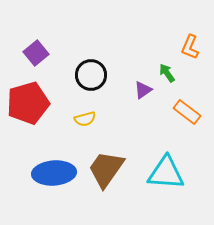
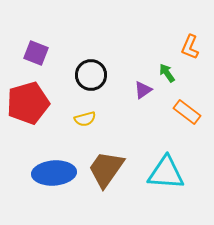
purple square: rotated 30 degrees counterclockwise
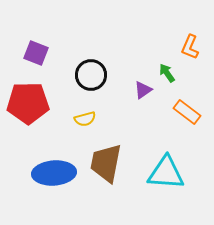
red pentagon: rotated 15 degrees clockwise
brown trapezoid: moved 6 px up; rotated 24 degrees counterclockwise
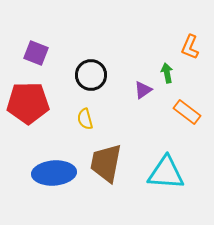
green arrow: rotated 24 degrees clockwise
yellow semicircle: rotated 90 degrees clockwise
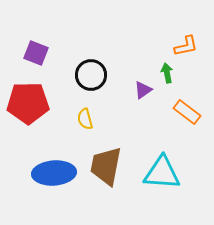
orange L-shape: moved 4 px left, 1 px up; rotated 125 degrees counterclockwise
brown trapezoid: moved 3 px down
cyan triangle: moved 4 px left
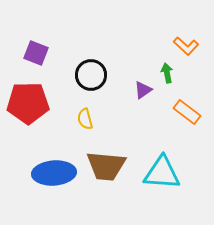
orange L-shape: rotated 55 degrees clockwise
brown trapezoid: rotated 96 degrees counterclockwise
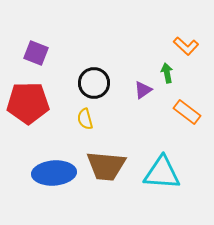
black circle: moved 3 px right, 8 px down
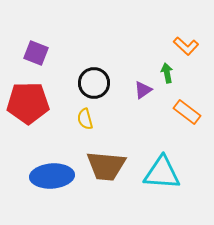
blue ellipse: moved 2 px left, 3 px down
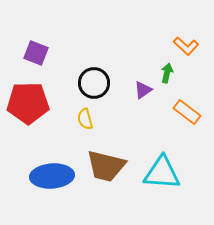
green arrow: rotated 24 degrees clockwise
brown trapezoid: rotated 9 degrees clockwise
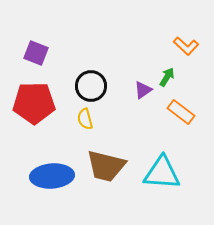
green arrow: moved 4 px down; rotated 18 degrees clockwise
black circle: moved 3 px left, 3 px down
red pentagon: moved 6 px right
orange rectangle: moved 6 px left
